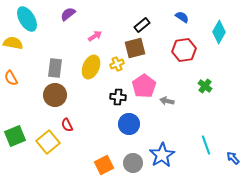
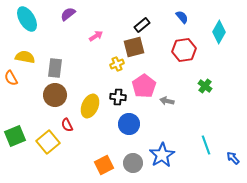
blue semicircle: rotated 16 degrees clockwise
pink arrow: moved 1 px right
yellow semicircle: moved 12 px right, 14 px down
brown square: moved 1 px left, 1 px up
yellow ellipse: moved 1 px left, 39 px down
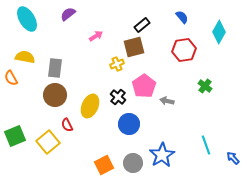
black cross: rotated 35 degrees clockwise
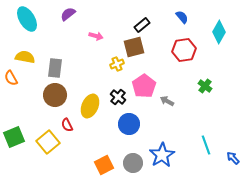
pink arrow: rotated 48 degrees clockwise
gray arrow: rotated 16 degrees clockwise
green square: moved 1 px left, 1 px down
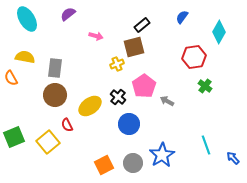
blue semicircle: rotated 104 degrees counterclockwise
red hexagon: moved 10 px right, 7 px down
yellow ellipse: rotated 30 degrees clockwise
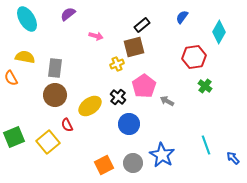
blue star: rotated 10 degrees counterclockwise
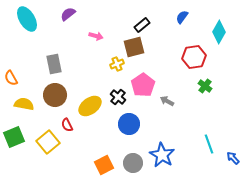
yellow semicircle: moved 1 px left, 47 px down
gray rectangle: moved 1 px left, 4 px up; rotated 18 degrees counterclockwise
pink pentagon: moved 1 px left, 1 px up
cyan line: moved 3 px right, 1 px up
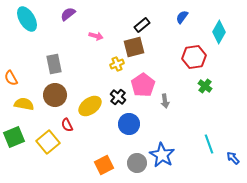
gray arrow: moved 2 px left; rotated 128 degrees counterclockwise
gray circle: moved 4 px right
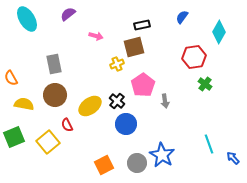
black rectangle: rotated 28 degrees clockwise
green cross: moved 2 px up
black cross: moved 1 px left, 4 px down
blue circle: moved 3 px left
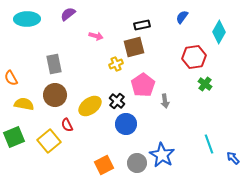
cyan ellipse: rotated 60 degrees counterclockwise
yellow cross: moved 1 px left
yellow square: moved 1 px right, 1 px up
